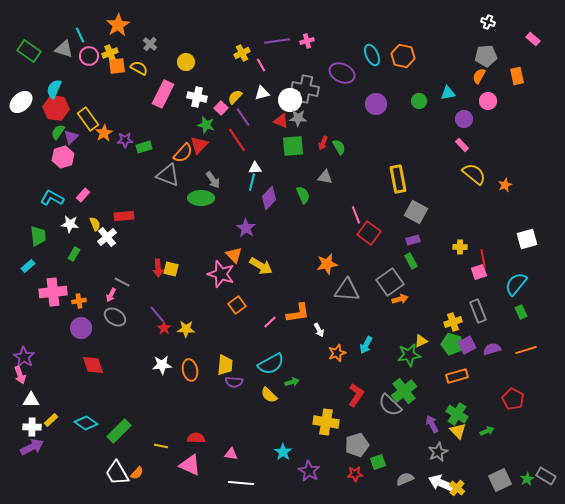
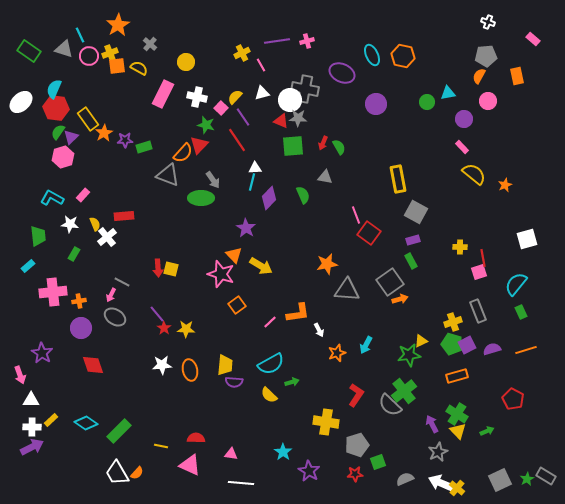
green circle at (419, 101): moved 8 px right, 1 px down
pink rectangle at (462, 145): moved 2 px down
purple star at (24, 357): moved 18 px right, 4 px up
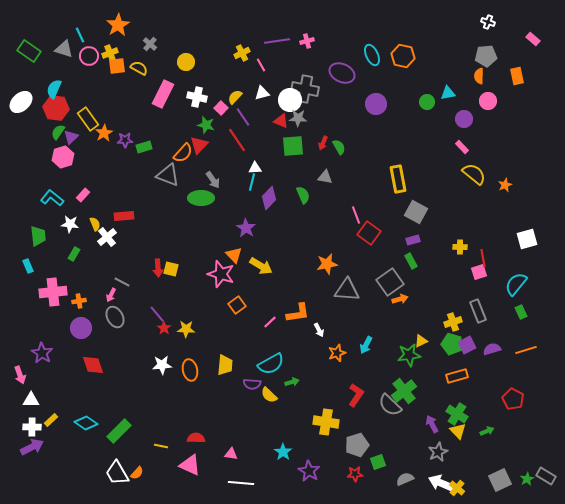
orange semicircle at (479, 76): rotated 28 degrees counterclockwise
cyan L-shape at (52, 198): rotated 10 degrees clockwise
cyan rectangle at (28, 266): rotated 72 degrees counterclockwise
gray ellipse at (115, 317): rotated 30 degrees clockwise
purple semicircle at (234, 382): moved 18 px right, 2 px down
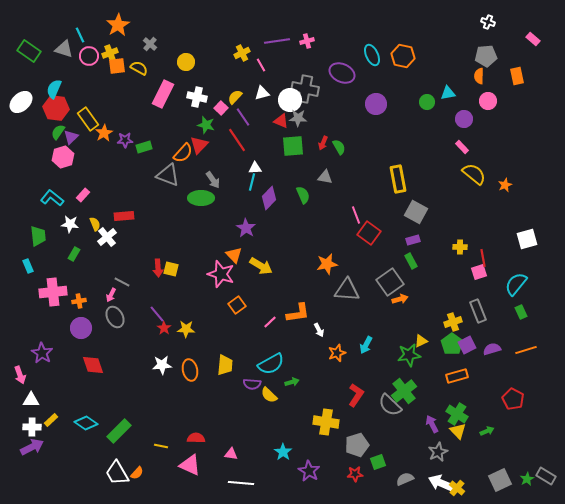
green pentagon at (452, 344): rotated 20 degrees clockwise
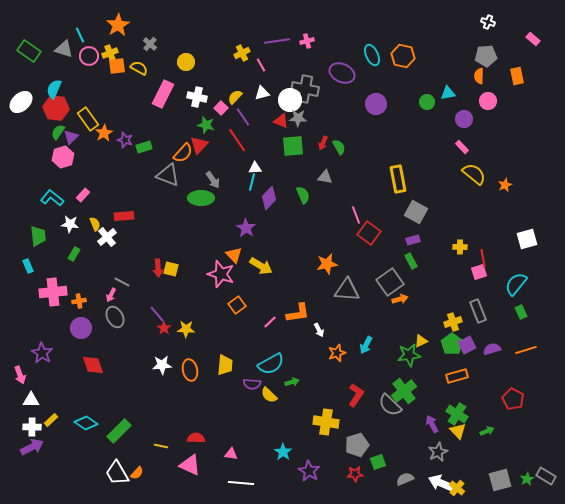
purple star at (125, 140): rotated 21 degrees clockwise
gray square at (500, 480): rotated 10 degrees clockwise
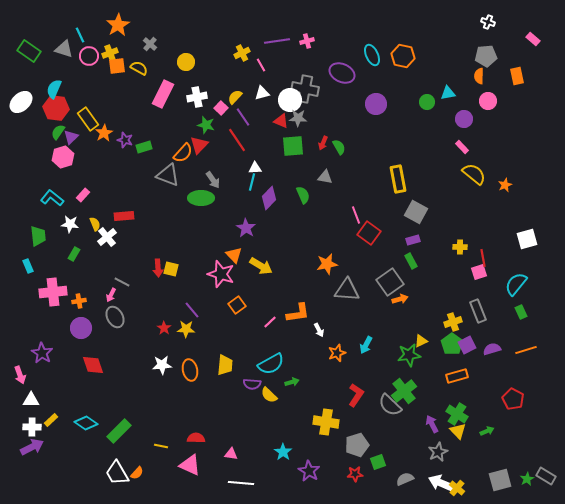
white cross at (197, 97): rotated 24 degrees counterclockwise
purple line at (157, 314): moved 35 px right, 4 px up
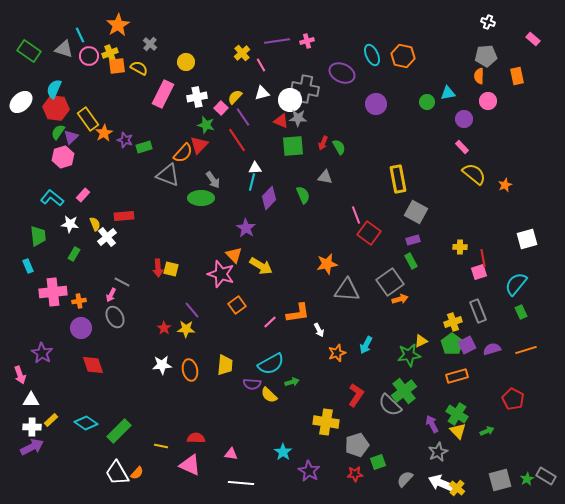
yellow cross at (242, 53): rotated 14 degrees counterclockwise
gray semicircle at (405, 479): rotated 24 degrees counterclockwise
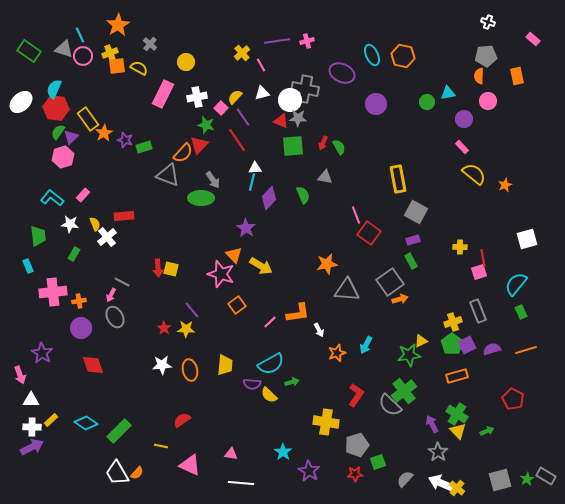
pink circle at (89, 56): moved 6 px left
red semicircle at (196, 438): moved 14 px left, 18 px up; rotated 36 degrees counterclockwise
gray star at (438, 452): rotated 12 degrees counterclockwise
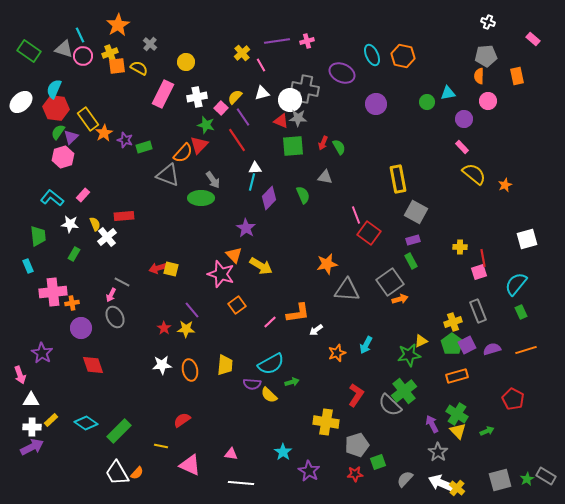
red arrow at (158, 268): rotated 78 degrees clockwise
orange cross at (79, 301): moved 7 px left, 2 px down
white arrow at (319, 330): moved 3 px left; rotated 80 degrees clockwise
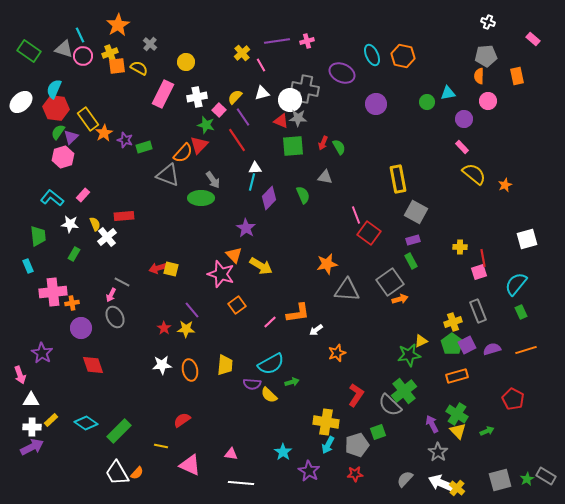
pink square at (221, 108): moved 2 px left, 2 px down
cyan arrow at (366, 345): moved 38 px left, 100 px down
green square at (378, 462): moved 30 px up
